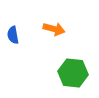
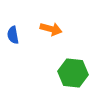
orange arrow: moved 3 px left
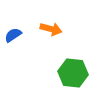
blue semicircle: rotated 66 degrees clockwise
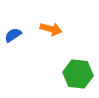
green hexagon: moved 5 px right, 1 px down
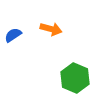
green hexagon: moved 3 px left, 4 px down; rotated 16 degrees clockwise
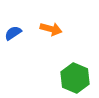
blue semicircle: moved 2 px up
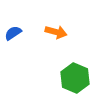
orange arrow: moved 5 px right, 3 px down
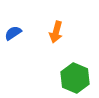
orange arrow: rotated 90 degrees clockwise
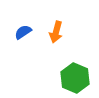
blue semicircle: moved 10 px right, 1 px up
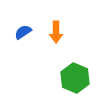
orange arrow: rotated 15 degrees counterclockwise
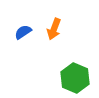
orange arrow: moved 2 px left, 3 px up; rotated 20 degrees clockwise
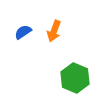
orange arrow: moved 2 px down
